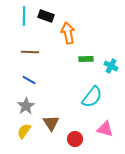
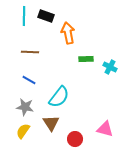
cyan cross: moved 1 px left, 1 px down
cyan semicircle: moved 33 px left
gray star: moved 1 px left, 1 px down; rotated 30 degrees counterclockwise
yellow semicircle: moved 1 px left
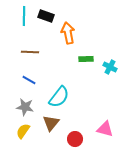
brown triangle: rotated 12 degrees clockwise
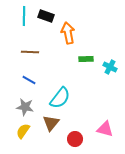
cyan semicircle: moved 1 px right, 1 px down
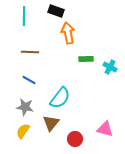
black rectangle: moved 10 px right, 5 px up
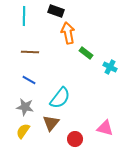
green rectangle: moved 6 px up; rotated 40 degrees clockwise
pink triangle: moved 1 px up
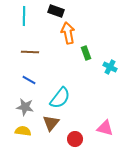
green rectangle: rotated 32 degrees clockwise
yellow semicircle: rotated 63 degrees clockwise
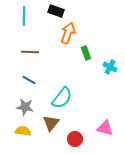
orange arrow: rotated 30 degrees clockwise
cyan semicircle: moved 2 px right
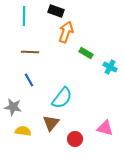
orange arrow: moved 2 px left, 1 px up
green rectangle: rotated 40 degrees counterclockwise
blue line: rotated 32 degrees clockwise
gray star: moved 12 px left
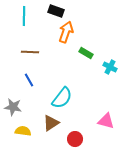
brown triangle: rotated 18 degrees clockwise
pink triangle: moved 1 px right, 7 px up
